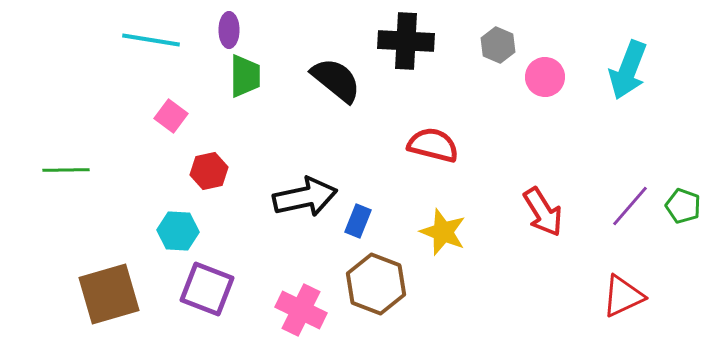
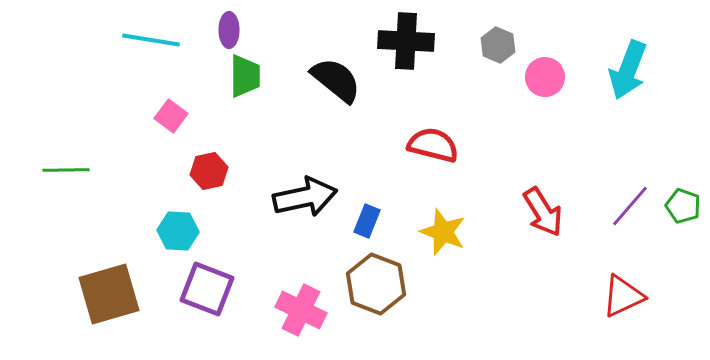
blue rectangle: moved 9 px right
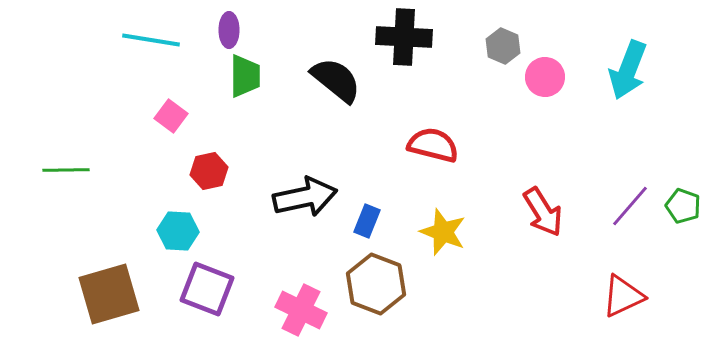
black cross: moved 2 px left, 4 px up
gray hexagon: moved 5 px right, 1 px down
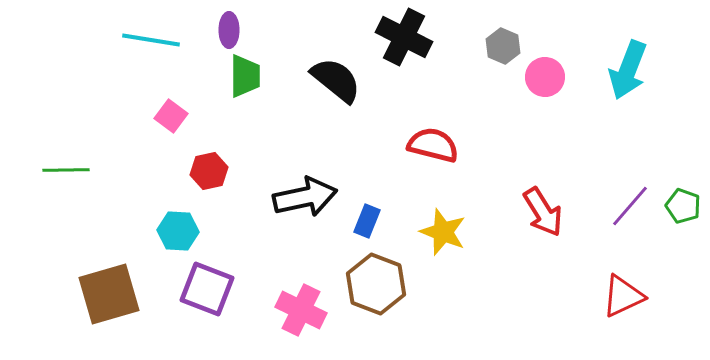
black cross: rotated 24 degrees clockwise
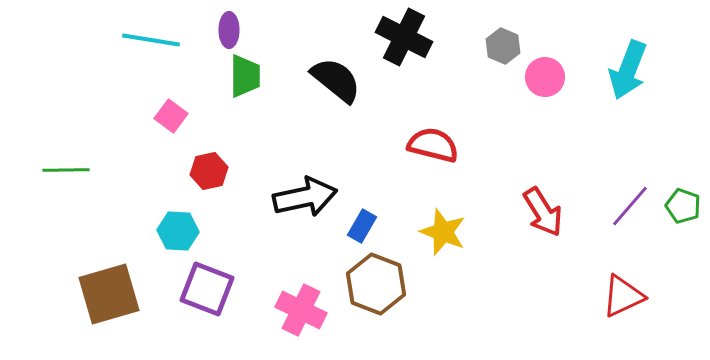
blue rectangle: moved 5 px left, 5 px down; rotated 8 degrees clockwise
